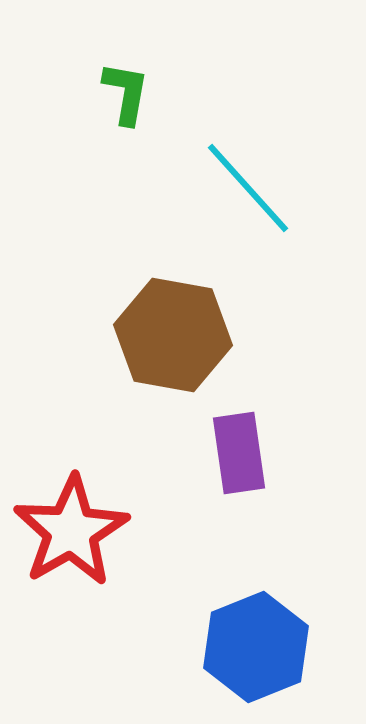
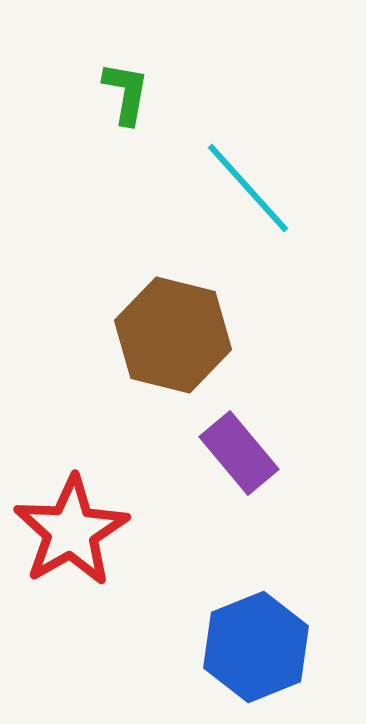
brown hexagon: rotated 4 degrees clockwise
purple rectangle: rotated 32 degrees counterclockwise
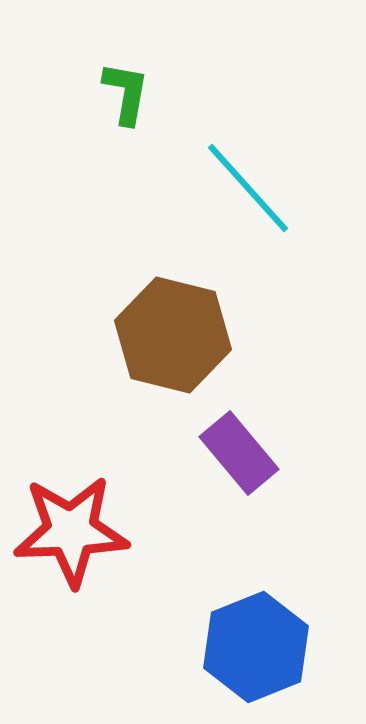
red star: rotated 28 degrees clockwise
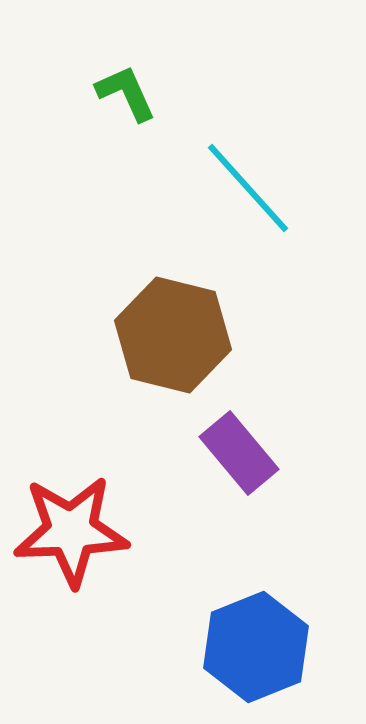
green L-shape: rotated 34 degrees counterclockwise
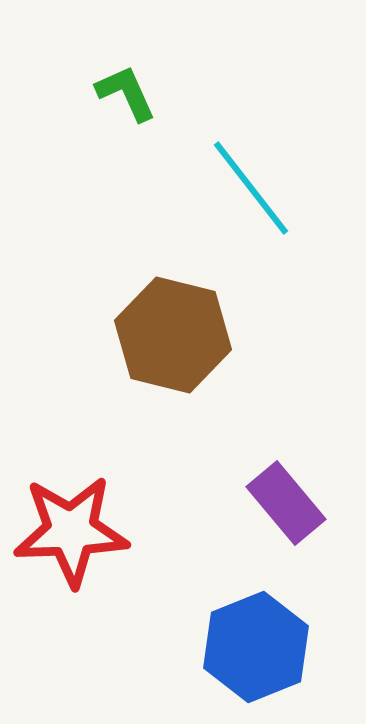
cyan line: moved 3 px right; rotated 4 degrees clockwise
purple rectangle: moved 47 px right, 50 px down
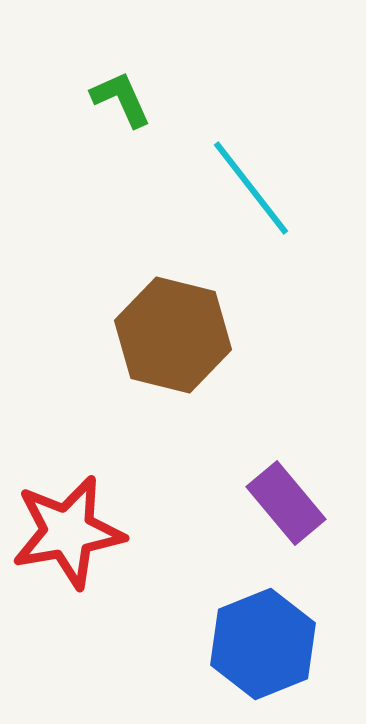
green L-shape: moved 5 px left, 6 px down
red star: moved 3 px left, 1 px down; rotated 8 degrees counterclockwise
blue hexagon: moved 7 px right, 3 px up
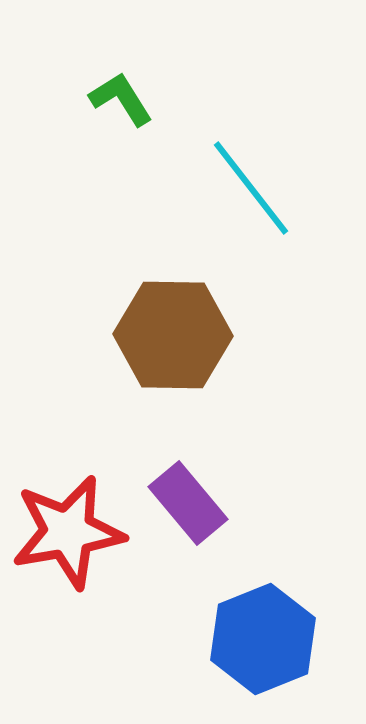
green L-shape: rotated 8 degrees counterclockwise
brown hexagon: rotated 13 degrees counterclockwise
purple rectangle: moved 98 px left
blue hexagon: moved 5 px up
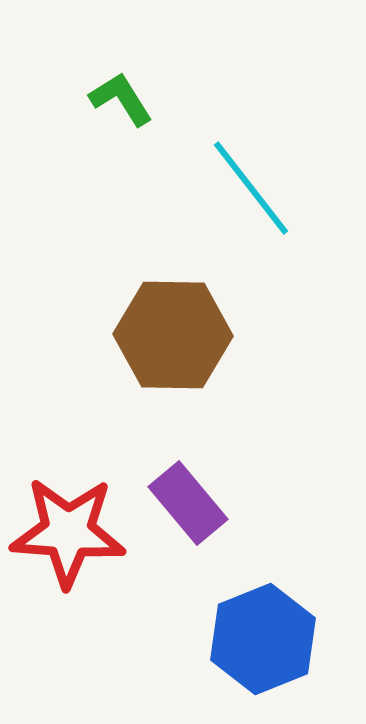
red star: rotated 14 degrees clockwise
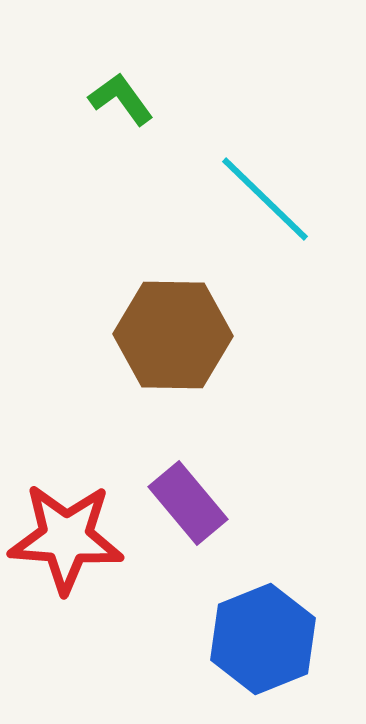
green L-shape: rotated 4 degrees counterclockwise
cyan line: moved 14 px right, 11 px down; rotated 8 degrees counterclockwise
red star: moved 2 px left, 6 px down
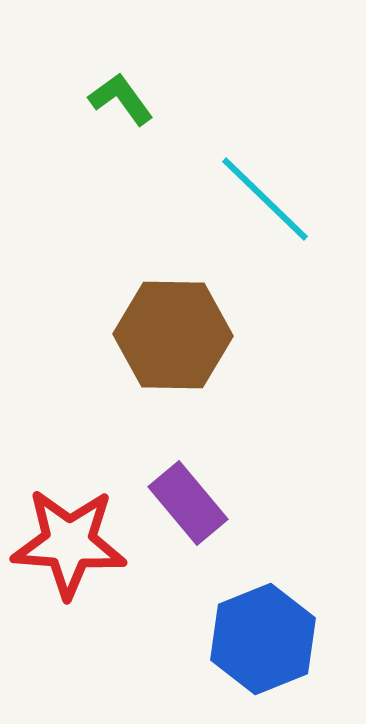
red star: moved 3 px right, 5 px down
